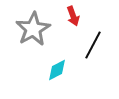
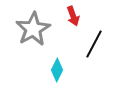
black line: moved 1 px right, 1 px up
cyan diamond: rotated 35 degrees counterclockwise
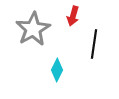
red arrow: rotated 36 degrees clockwise
black line: rotated 20 degrees counterclockwise
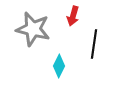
gray star: rotated 28 degrees counterclockwise
cyan diamond: moved 2 px right, 4 px up
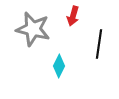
black line: moved 5 px right
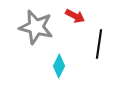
red arrow: moved 2 px right; rotated 78 degrees counterclockwise
gray star: moved 3 px right, 2 px up
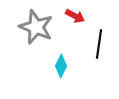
gray star: rotated 8 degrees clockwise
cyan diamond: moved 2 px right
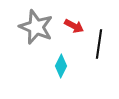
red arrow: moved 1 px left, 10 px down
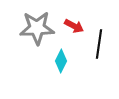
gray star: moved 1 px right, 1 px down; rotated 24 degrees counterclockwise
cyan diamond: moved 5 px up
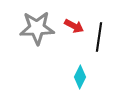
black line: moved 7 px up
cyan diamond: moved 19 px right, 16 px down
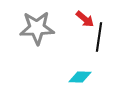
red arrow: moved 11 px right, 7 px up; rotated 12 degrees clockwise
cyan diamond: rotated 65 degrees clockwise
